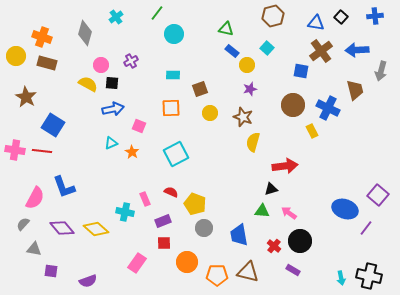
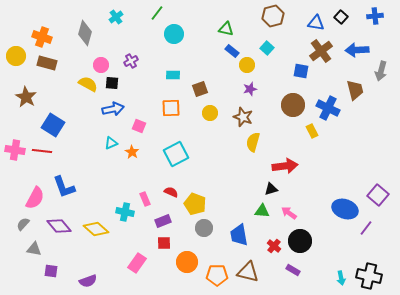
purple diamond at (62, 228): moved 3 px left, 2 px up
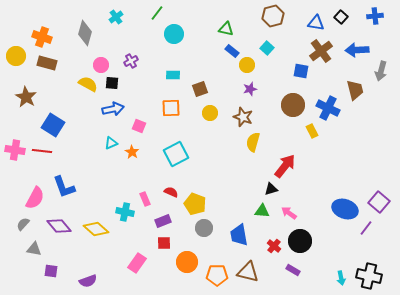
red arrow at (285, 166): rotated 45 degrees counterclockwise
purple square at (378, 195): moved 1 px right, 7 px down
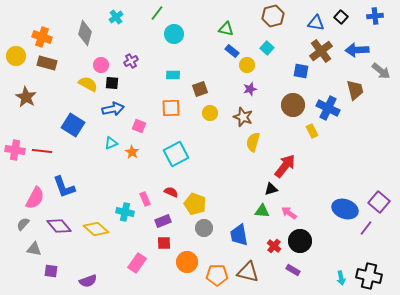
gray arrow at (381, 71): rotated 66 degrees counterclockwise
blue square at (53, 125): moved 20 px right
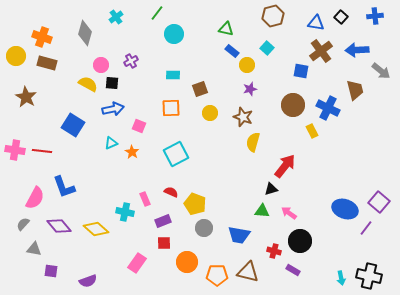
blue trapezoid at (239, 235): rotated 70 degrees counterclockwise
red cross at (274, 246): moved 5 px down; rotated 24 degrees counterclockwise
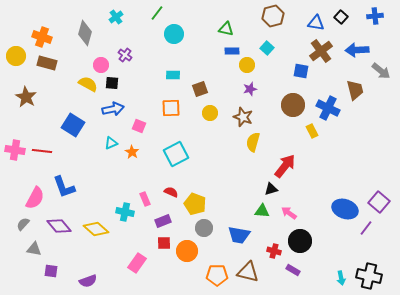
blue rectangle at (232, 51): rotated 40 degrees counterclockwise
purple cross at (131, 61): moved 6 px left, 6 px up; rotated 24 degrees counterclockwise
orange circle at (187, 262): moved 11 px up
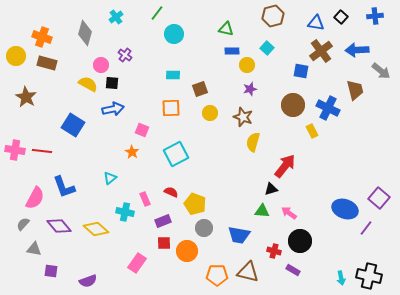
pink square at (139, 126): moved 3 px right, 4 px down
cyan triangle at (111, 143): moved 1 px left, 35 px down; rotated 16 degrees counterclockwise
purple square at (379, 202): moved 4 px up
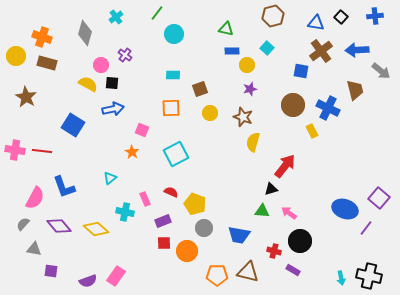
pink rectangle at (137, 263): moved 21 px left, 13 px down
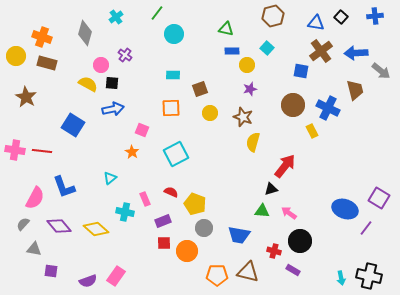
blue arrow at (357, 50): moved 1 px left, 3 px down
purple square at (379, 198): rotated 10 degrees counterclockwise
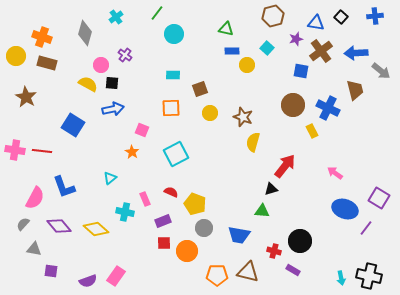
purple star at (250, 89): moved 46 px right, 50 px up
pink arrow at (289, 213): moved 46 px right, 40 px up
